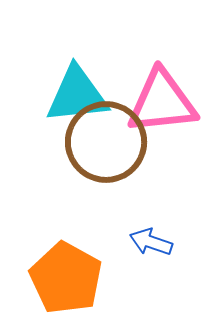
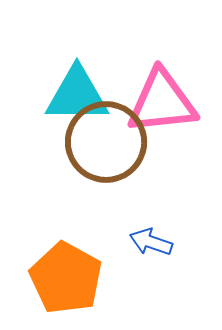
cyan triangle: rotated 6 degrees clockwise
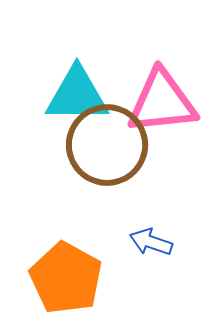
brown circle: moved 1 px right, 3 px down
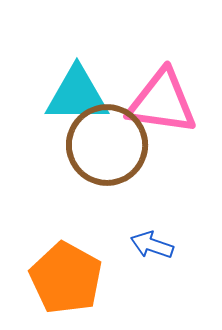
pink triangle: rotated 14 degrees clockwise
blue arrow: moved 1 px right, 3 px down
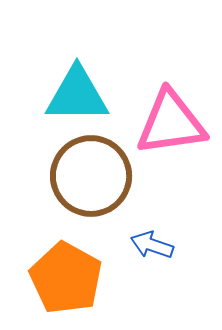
pink triangle: moved 9 px right, 21 px down; rotated 16 degrees counterclockwise
brown circle: moved 16 px left, 31 px down
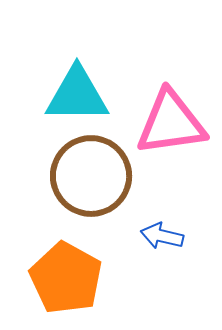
blue arrow: moved 10 px right, 9 px up; rotated 6 degrees counterclockwise
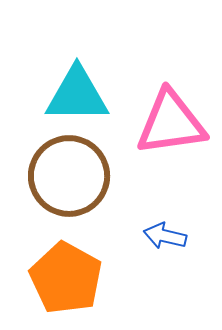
brown circle: moved 22 px left
blue arrow: moved 3 px right
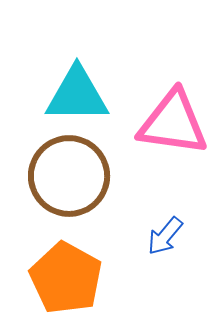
pink triangle: moved 2 px right; rotated 16 degrees clockwise
blue arrow: rotated 63 degrees counterclockwise
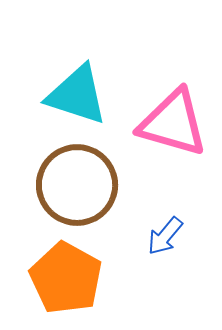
cyan triangle: rotated 18 degrees clockwise
pink triangle: rotated 8 degrees clockwise
brown circle: moved 8 px right, 9 px down
